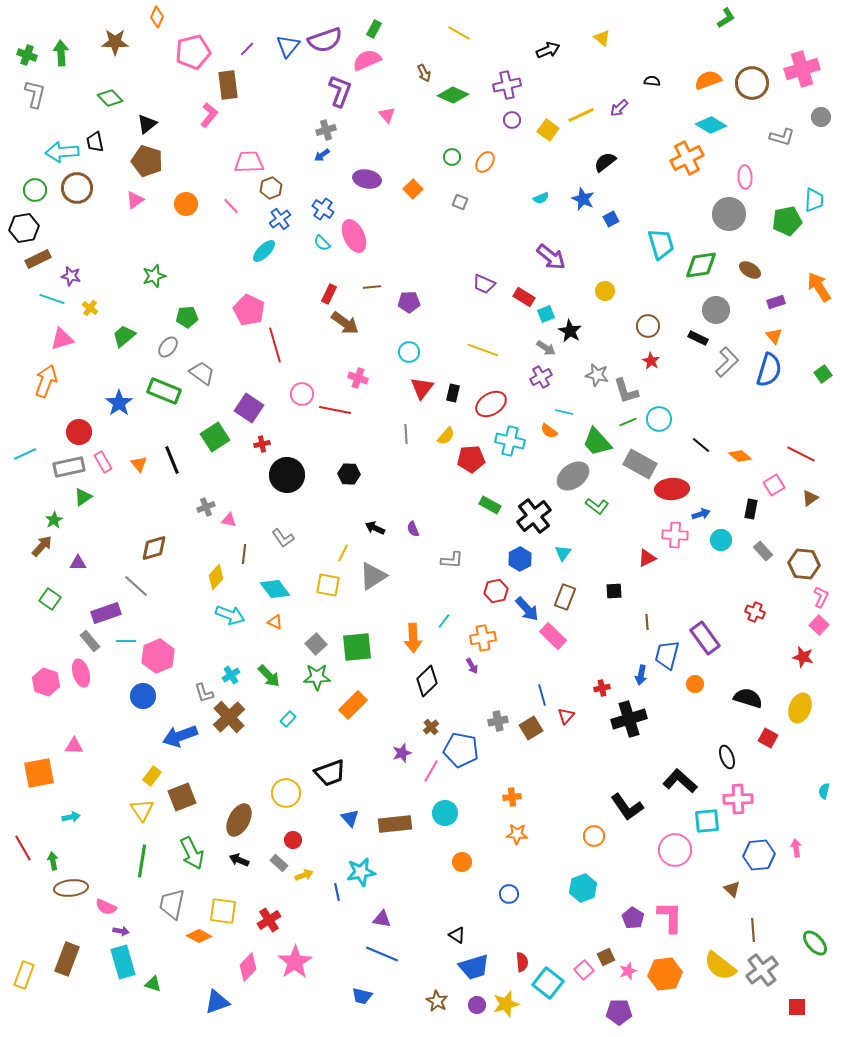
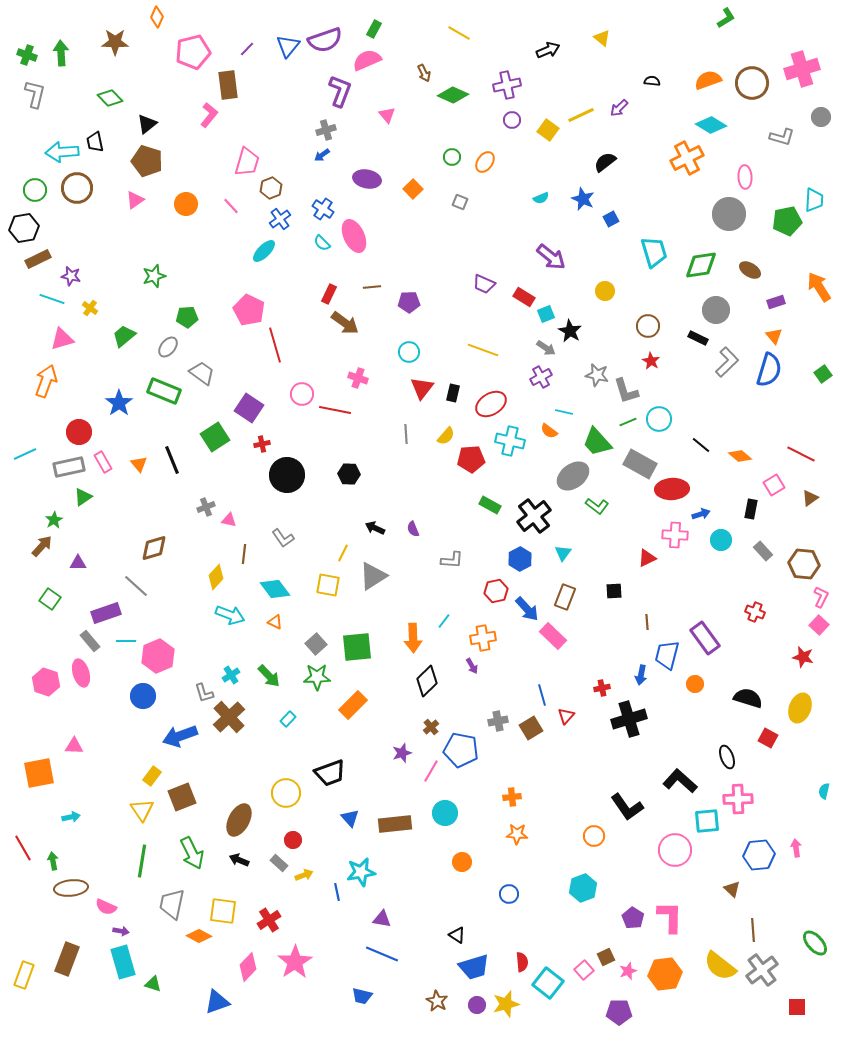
pink trapezoid at (249, 162): moved 2 px left; rotated 108 degrees clockwise
cyan trapezoid at (661, 244): moved 7 px left, 8 px down
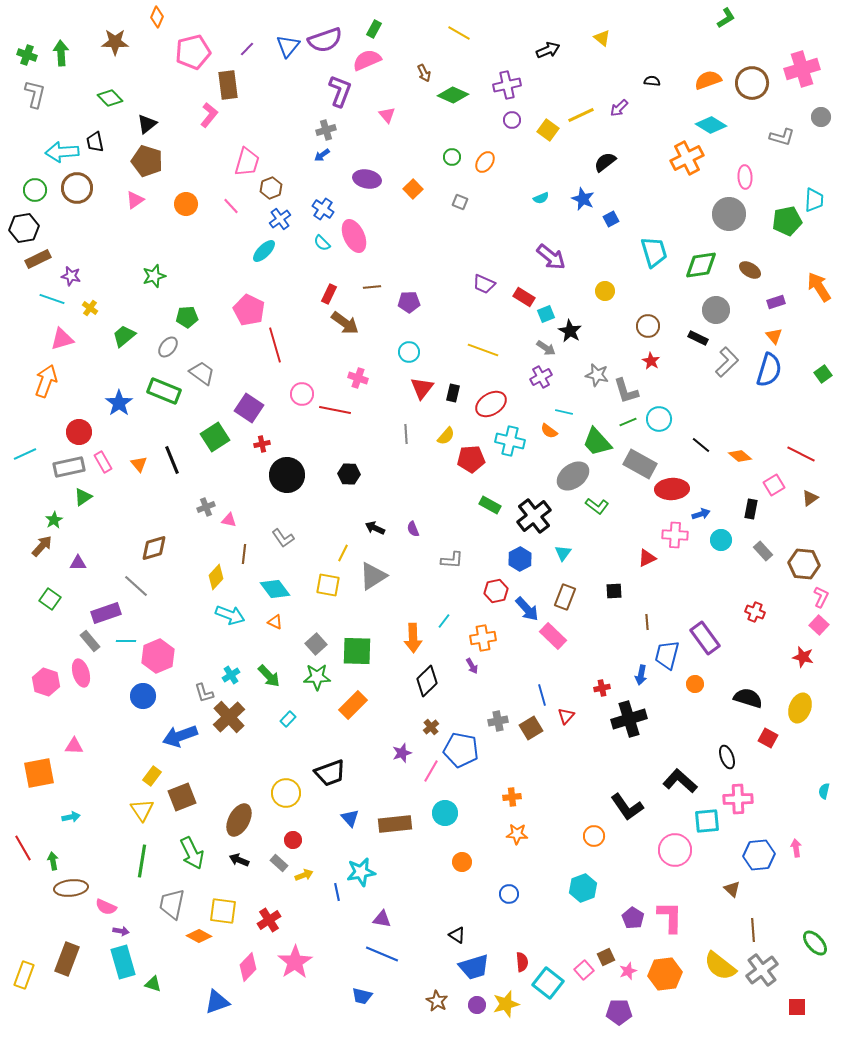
green square at (357, 647): moved 4 px down; rotated 8 degrees clockwise
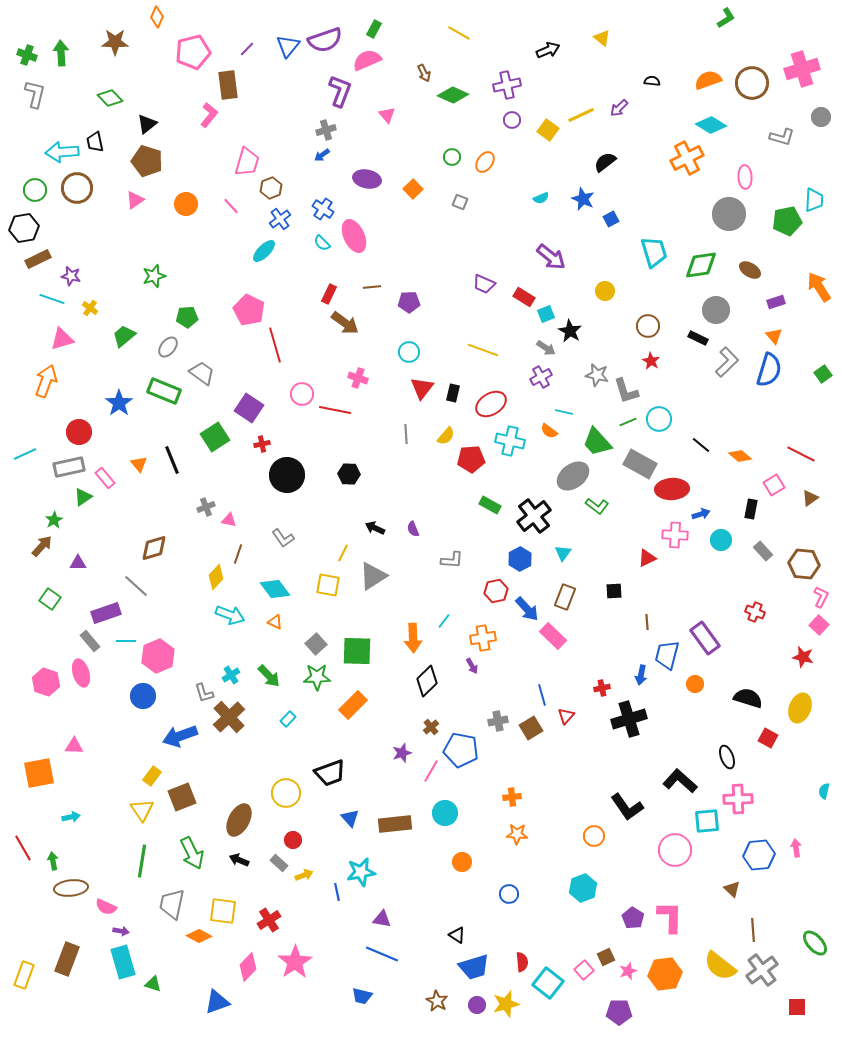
pink rectangle at (103, 462): moved 2 px right, 16 px down; rotated 10 degrees counterclockwise
brown line at (244, 554): moved 6 px left; rotated 12 degrees clockwise
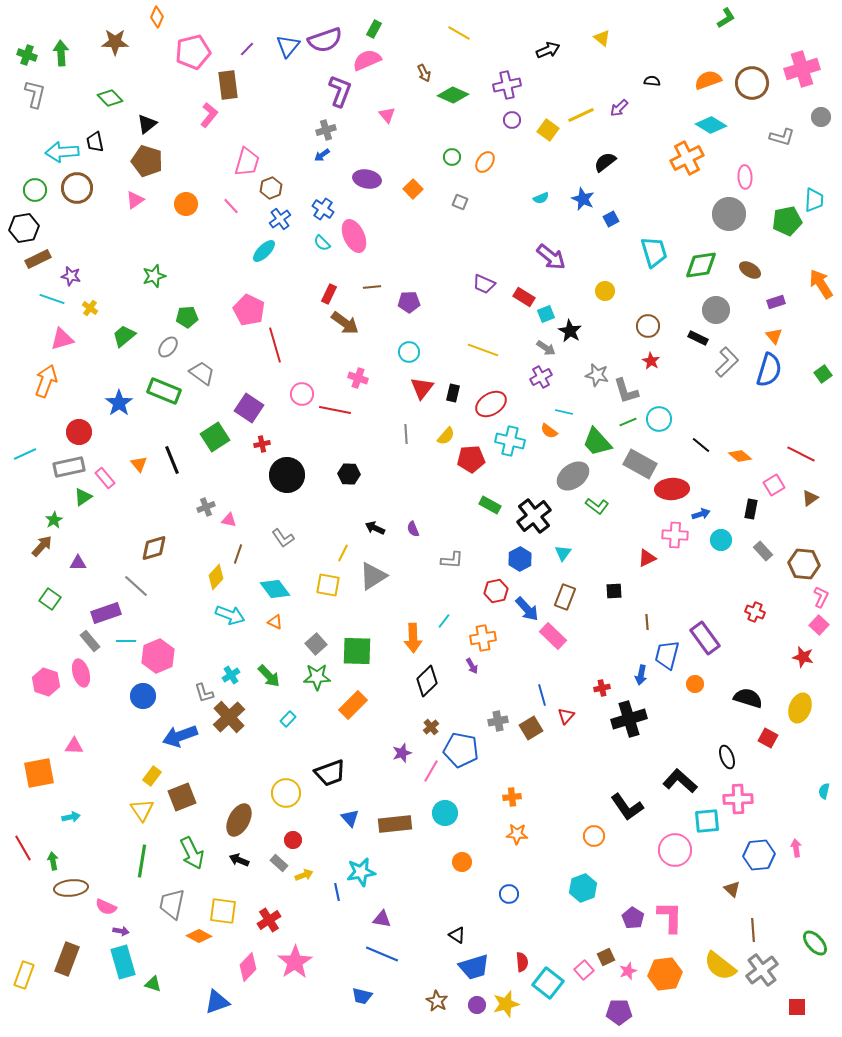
orange arrow at (819, 287): moved 2 px right, 3 px up
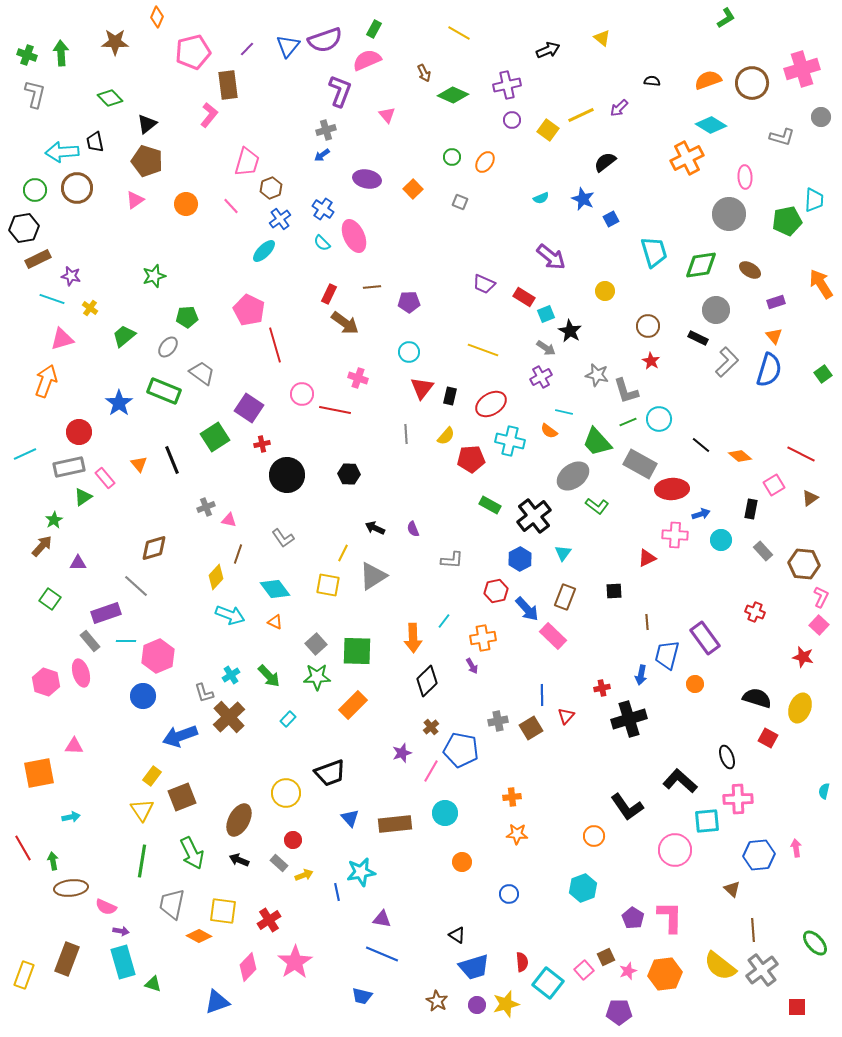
black rectangle at (453, 393): moved 3 px left, 3 px down
blue line at (542, 695): rotated 15 degrees clockwise
black semicircle at (748, 698): moved 9 px right
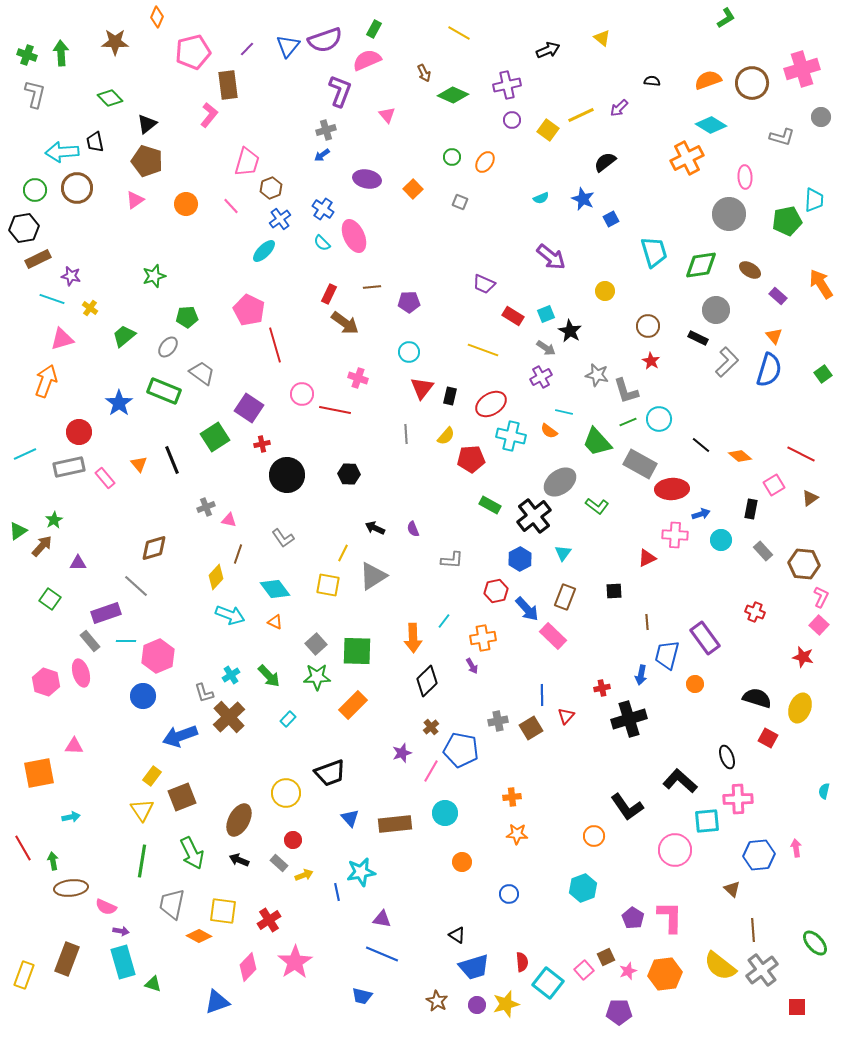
red rectangle at (524, 297): moved 11 px left, 19 px down
purple rectangle at (776, 302): moved 2 px right, 6 px up; rotated 60 degrees clockwise
cyan cross at (510, 441): moved 1 px right, 5 px up
gray ellipse at (573, 476): moved 13 px left, 6 px down
green triangle at (83, 497): moved 65 px left, 34 px down
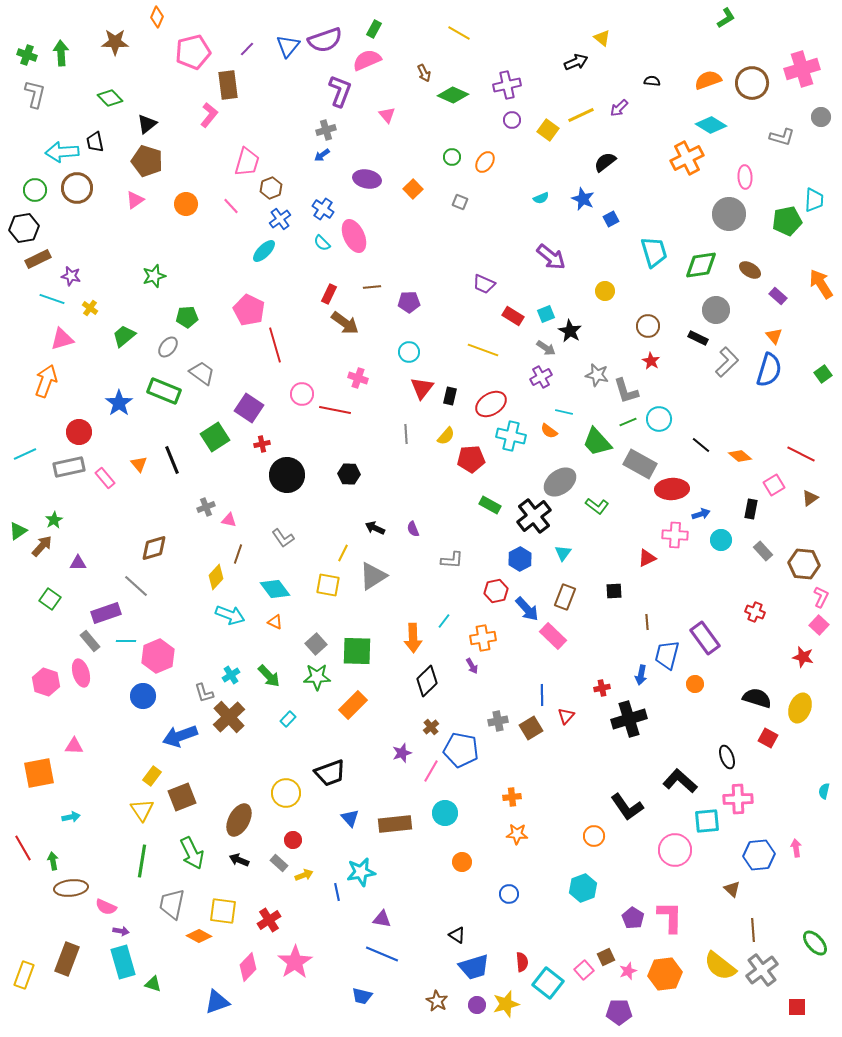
black arrow at (548, 50): moved 28 px right, 12 px down
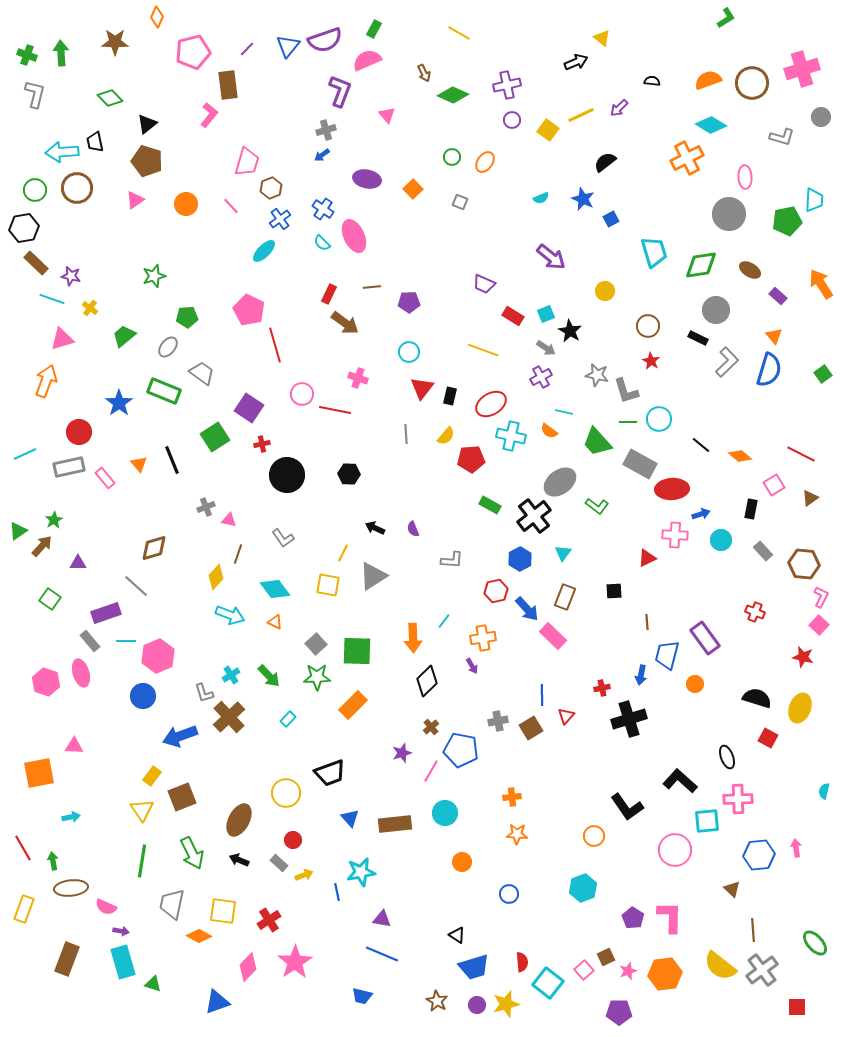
brown rectangle at (38, 259): moved 2 px left, 4 px down; rotated 70 degrees clockwise
green line at (628, 422): rotated 24 degrees clockwise
yellow rectangle at (24, 975): moved 66 px up
